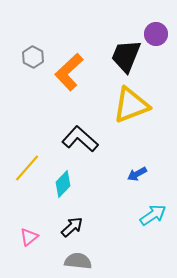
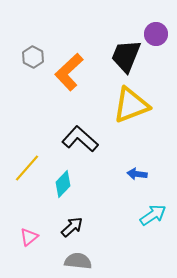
blue arrow: rotated 36 degrees clockwise
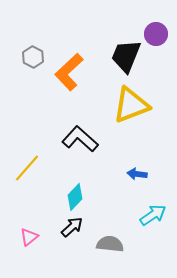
cyan diamond: moved 12 px right, 13 px down
gray semicircle: moved 32 px right, 17 px up
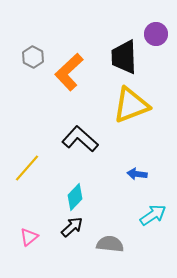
black trapezoid: moved 2 px left, 1 px down; rotated 24 degrees counterclockwise
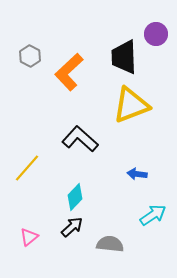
gray hexagon: moved 3 px left, 1 px up
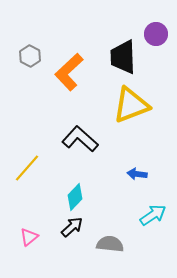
black trapezoid: moved 1 px left
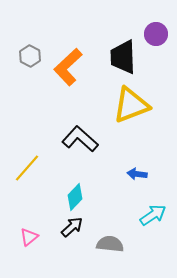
orange L-shape: moved 1 px left, 5 px up
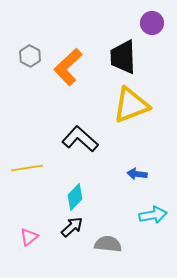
purple circle: moved 4 px left, 11 px up
yellow line: rotated 40 degrees clockwise
cyan arrow: rotated 24 degrees clockwise
gray semicircle: moved 2 px left
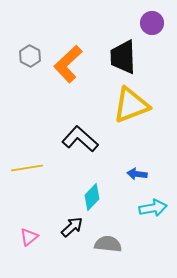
orange L-shape: moved 3 px up
cyan diamond: moved 17 px right
cyan arrow: moved 7 px up
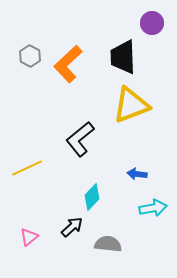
black L-shape: rotated 81 degrees counterclockwise
yellow line: rotated 16 degrees counterclockwise
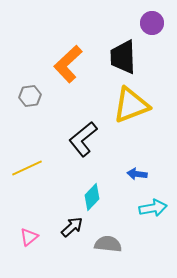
gray hexagon: moved 40 px down; rotated 25 degrees clockwise
black L-shape: moved 3 px right
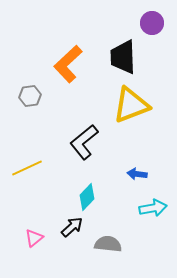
black L-shape: moved 1 px right, 3 px down
cyan diamond: moved 5 px left
pink triangle: moved 5 px right, 1 px down
